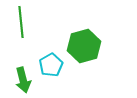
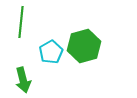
green line: rotated 12 degrees clockwise
cyan pentagon: moved 13 px up
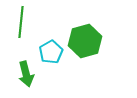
green hexagon: moved 1 px right, 5 px up
green arrow: moved 3 px right, 6 px up
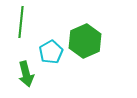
green hexagon: rotated 8 degrees counterclockwise
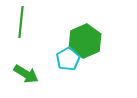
cyan pentagon: moved 17 px right, 7 px down
green arrow: rotated 45 degrees counterclockwise
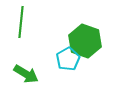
green hexagon: rotated 16 degrees counterclockwise
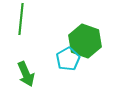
green line: moved 3 px up
green arrow: rotated 35 degrees clockwise
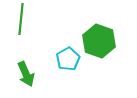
green hexagon: moved 14 px right
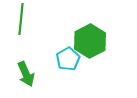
green hexagon: moved 9 px left; rotated 12 degrees clockwise
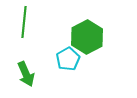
green line: moved 3 px right, 3 px down
green hexagon: moved 3 px left, 4 px up
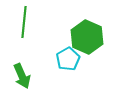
green hexagon: rotated 8 degrees counterclockwise
green arrow: moved 4 px left, 2 px down
